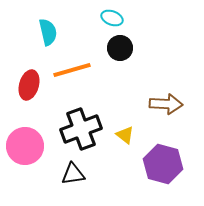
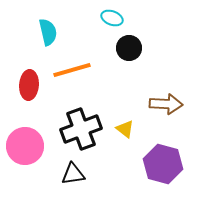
black circle: moved 9 px right
red ellipse: rotated 12 degrees counterclockwise
yellow triangle: moved 6 px up
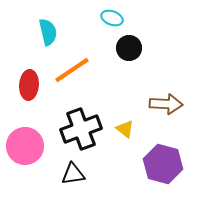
orange line: rotated 18 degrees counterclockwise
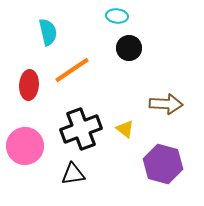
cyan ellipse: moved 5 px right, 2 px up; rotated 15 degrees counterclockwise
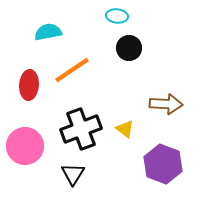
cyan semicircle: rotated 88 degrees counterclockwise
purple hexagon: rotated 6 degrees clockwise
black triangle: rotated 50 degrees counterclockwise
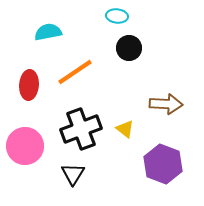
orange line: moved 3 px right, 2 px down
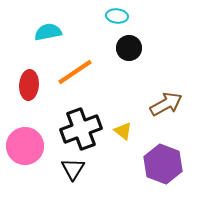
brown arrow: rotated 32 degrees counterclockwise
yellow triangle: moved 2 px left, 2 px down
black triangle: moved 5 px up
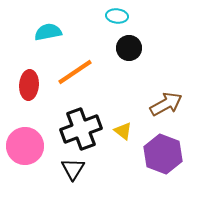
purple hexagon: moved 10 px up
